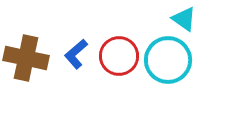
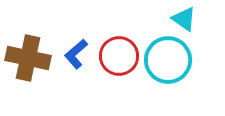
brown cross: moved 2 px right
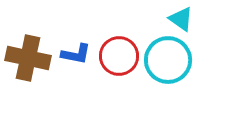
cyan triangle: moved 3 px left
blue L-shape: rotated 128 degrees counterclockwise
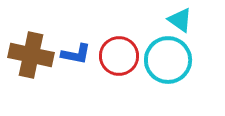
cyan triangle: moved 1 px left, 1 px down
brown cross: moved 3 px right, 3 px up
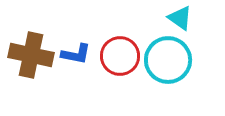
cyan triangle: moved 2 px up
red circle: moved 1 px right
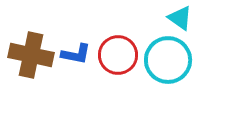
red circle: moved 2 px left, 1 px up
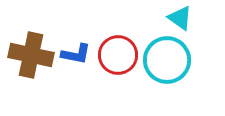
cyan circle: moved 1 px left
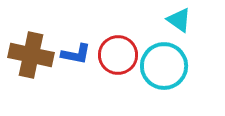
cyan triangle: moved 1 px left, 2 px down
cyan circle: moved 3 px left, 6 px down
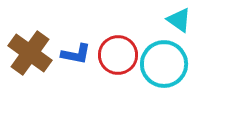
brown cross: moved 1 px left, 2 px up; rotated 24 degrees clockwise
cyan circle: moved 2 px up
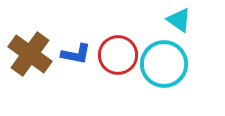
brown cross: moved 1 px down
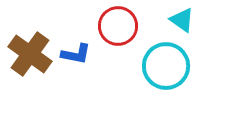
cyan triangle: moved 3 px right
red circle: moved 29 px up
cyan circle: moved 2 px right, 2 px down
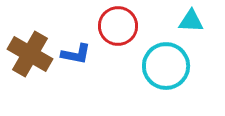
cyan triangle: moved 9 px right, 1 px down; rotated 32 degrees counterclockwise
brown cross: rotated 6 degrees counterclockwise
